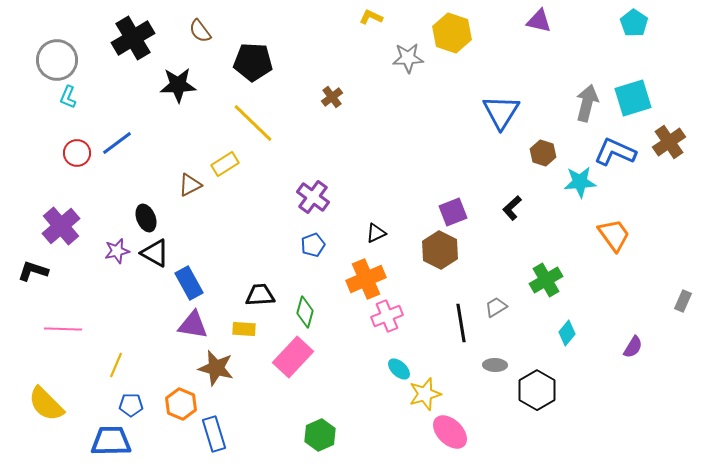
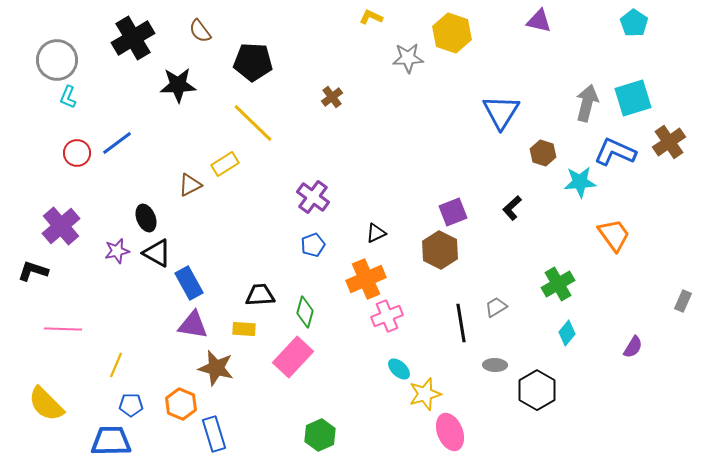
black triangle at (155, 253): moved 2 px right
green cross at (546, 280): moved 12 px right, 4 px down
pink ellipse at (450, 432): rotated 24 degrees clockwise
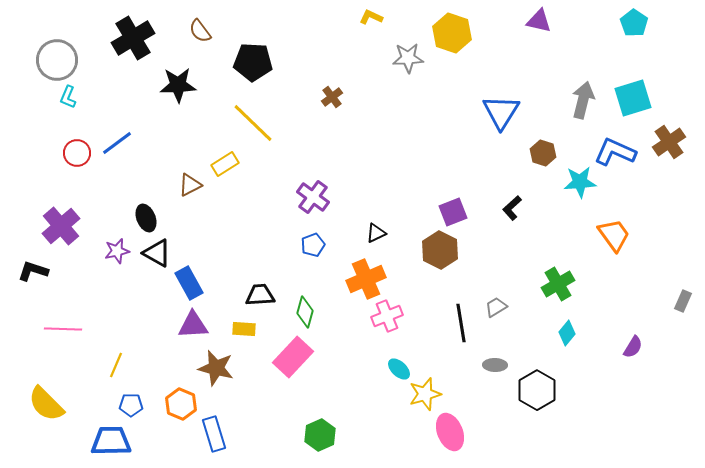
gray arrow at (587, 103): moved 4 px left, 3 px up
purple triangle at (193, 325): rotated 12 degrees counterclockwise
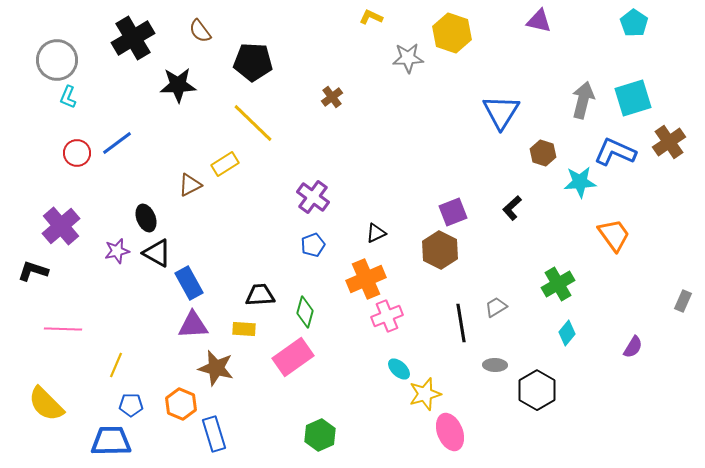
pink rectangle at (293, 357): rotated 12 degrees clockwise
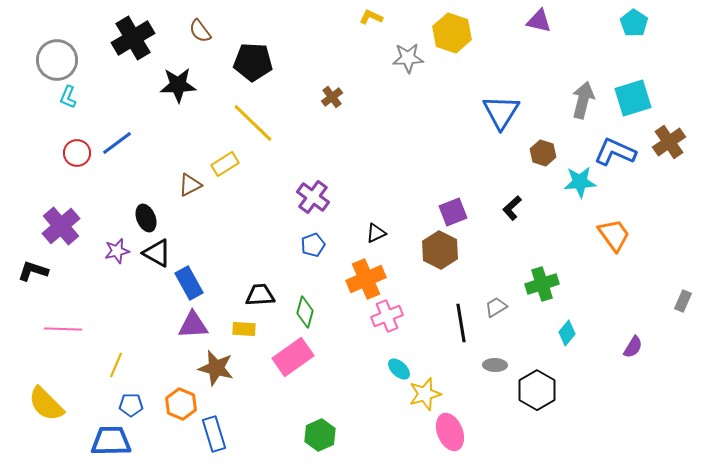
green cross at (558, 284): moved 16 px left; rotated 12 degrees clockwise
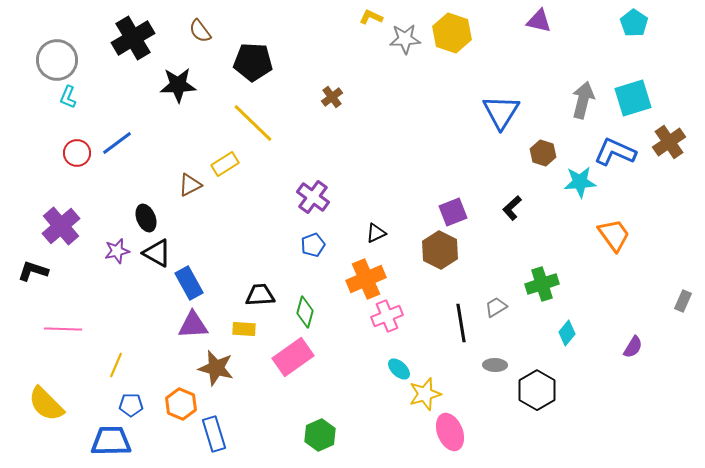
gray star at (408, 58): moved 3 px left, 19 px up
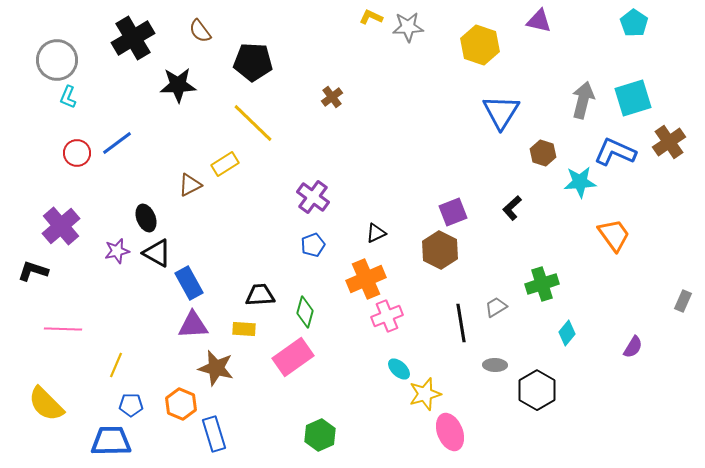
yellow hexagon at (452, 33): moved 28 px right, 12 px down
gray star at (405, 39): moved 3 px right, 12 px up
